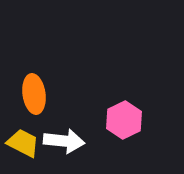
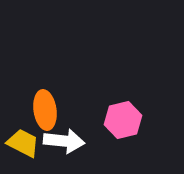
orange ellipse: moved 11 px right, 16 px down
pink hexagon: moved 1 px left; rotated 12 degrees clockwise
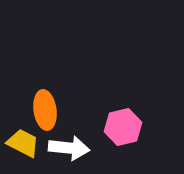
pink hexagon: moved 7 px down
white arrow: moved 5 px right, 7 px down
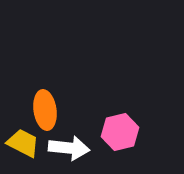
pink hexagon: moved 3 px left, 5 px down
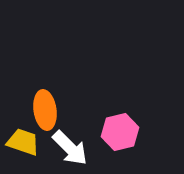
yellow trapezoid: moved 1 px up; rotated 8 degrees counterclockwise
white arrow: moved 1 px right; rotated 39 degrees clockwise
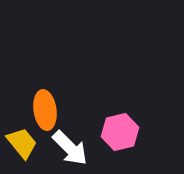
yellow trapezoid: moved 1 px left, 1 px down; rotated 32 degrees clockwise
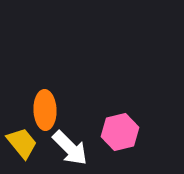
orange ellipse: rotated 6 degrees clockwise
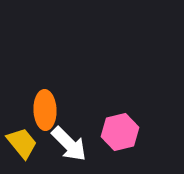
white arrow: moved 1 px left, 4 px up
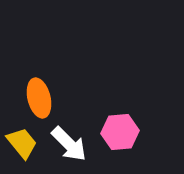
orange ellipse: moved 6 px left, 12 px up; rotated 12 degrees counterclockwise
pink hexagon: rotated 9 degrees clockwise
